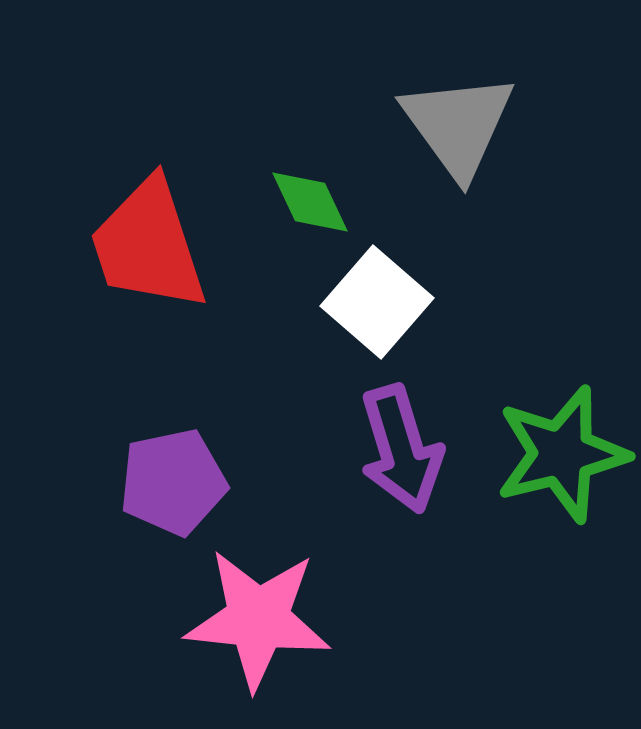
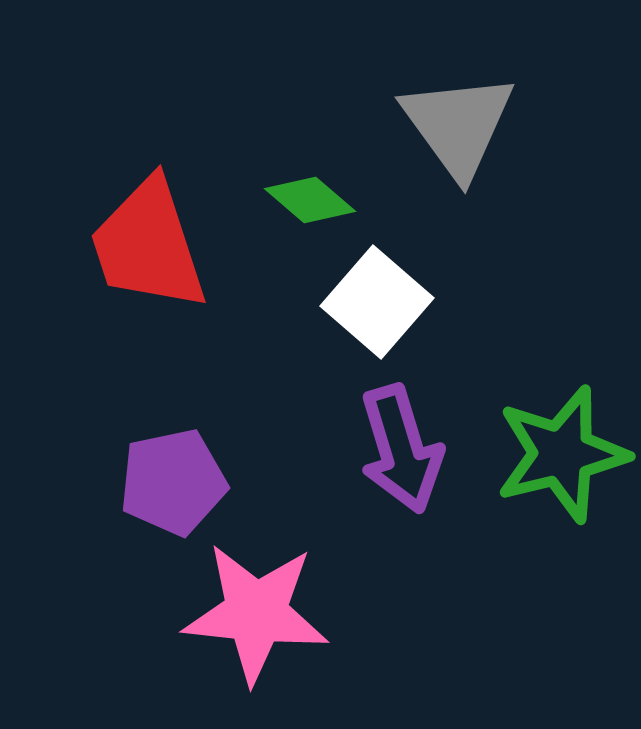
green diamond: moved 2 px up; rotated 24 degrees counterclockwise
pink star: moved 2 px left, 6 px up
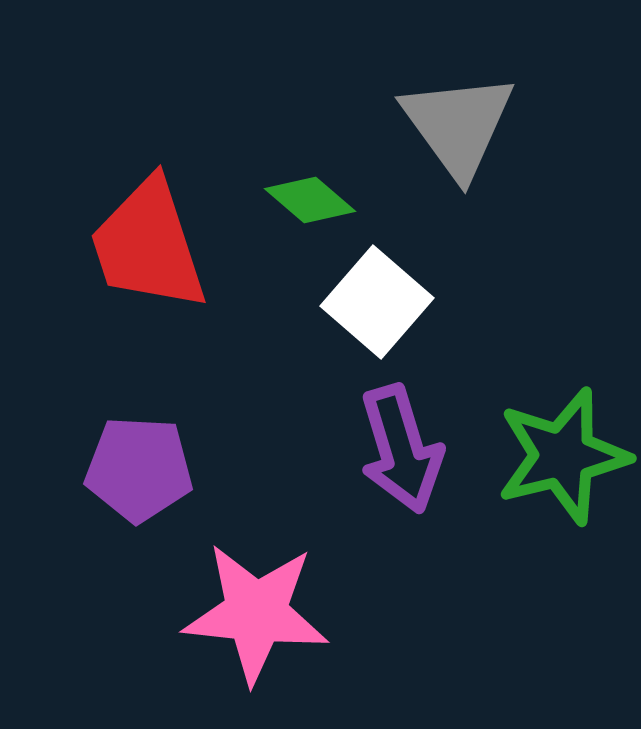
green star: moved 1 px right, 2 px down
purple pentagon: moved 34 px left, 13 px up; rotated 15 degrees clockwise
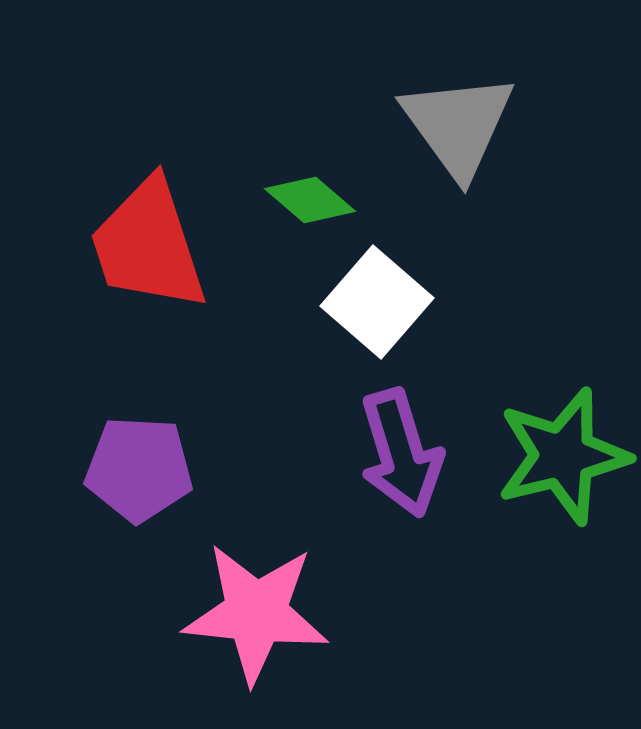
purple arrow: moved 4 px down
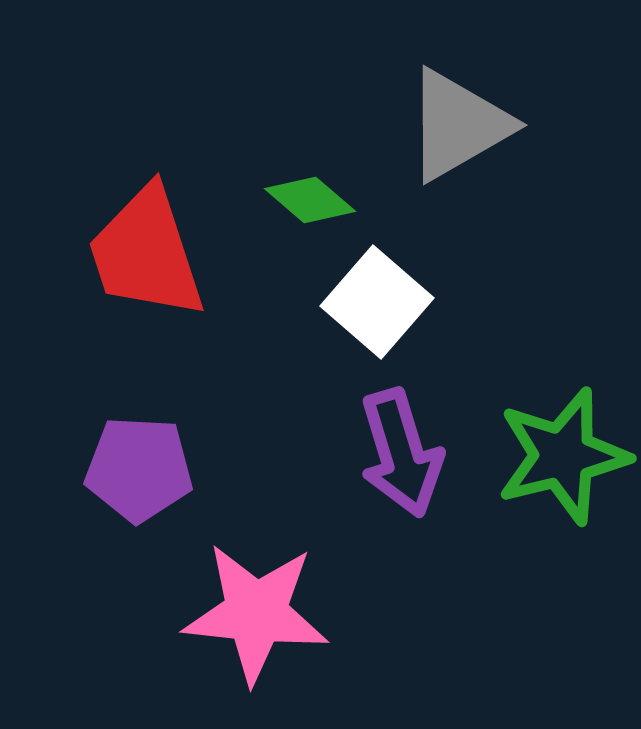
gray triangle: rotated 36 degrees clockwise
red trapezoid: moved 2 px left, 8 px down
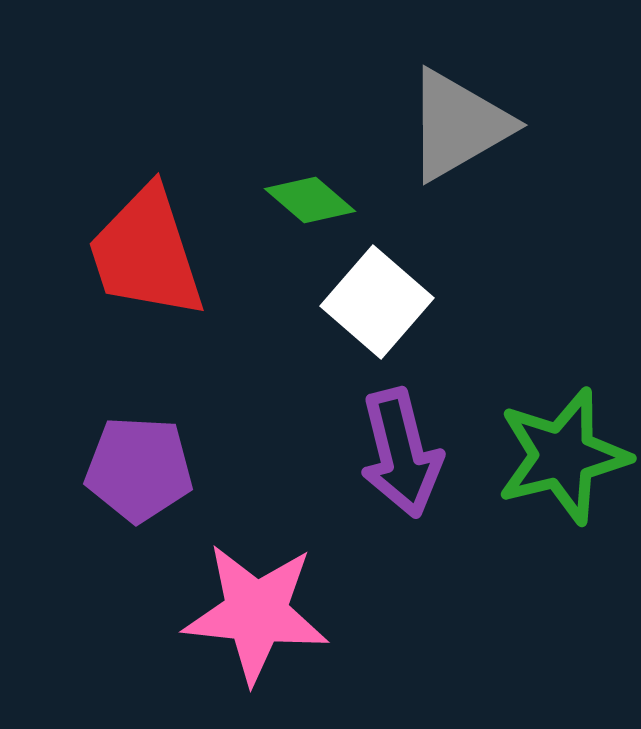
purple arrow: rotated 3 degrees clockwise
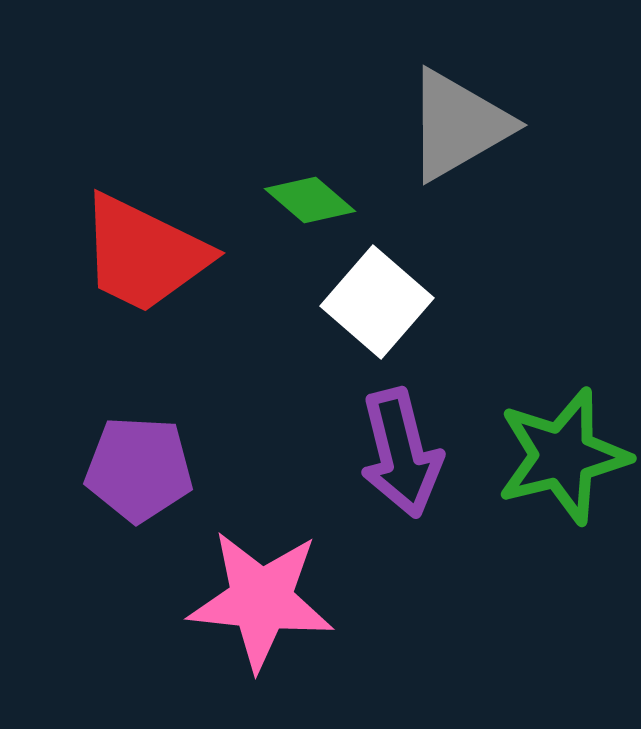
red trapezoid: moved 2 px left, 1 px down; rotated 46 degrees counterclockwise
pink star: moved 5 px right, 13 px up
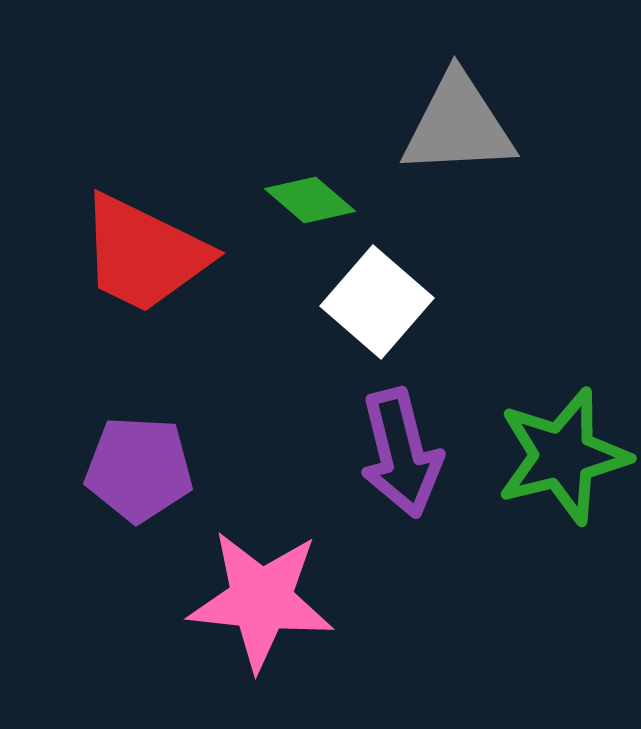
gray triangle: rotated 27 degrees clockwise
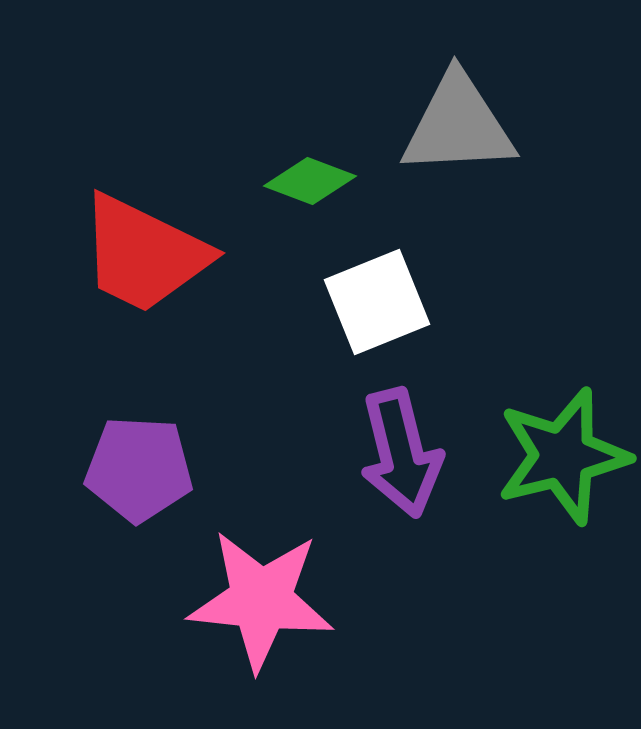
green diamond: moved 19 px up; rotated 20 degrees counterclockwise
white square: rotated 27 degrees clockwise
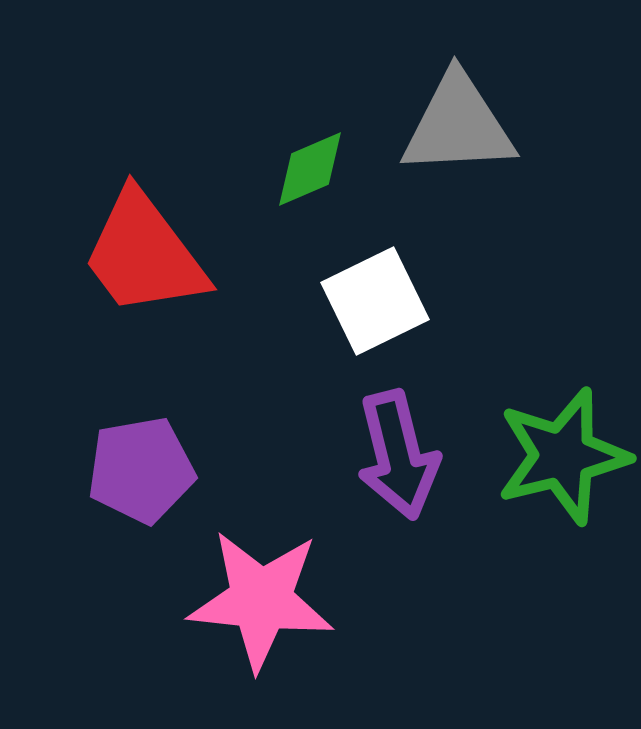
green diamond: moved 12 px up; rotated 44 degrees counterclockwise
red trapezoid: rotated 27 degrees clockwise
white square: moved 2 px left, 1 px up; rotated 4 degrees counterclockwise
purple arrow: moved 3 px left, 2 px down
purple pentagon: moved 2 px right, 1 px down; rotated 13 degrees counterclockwise
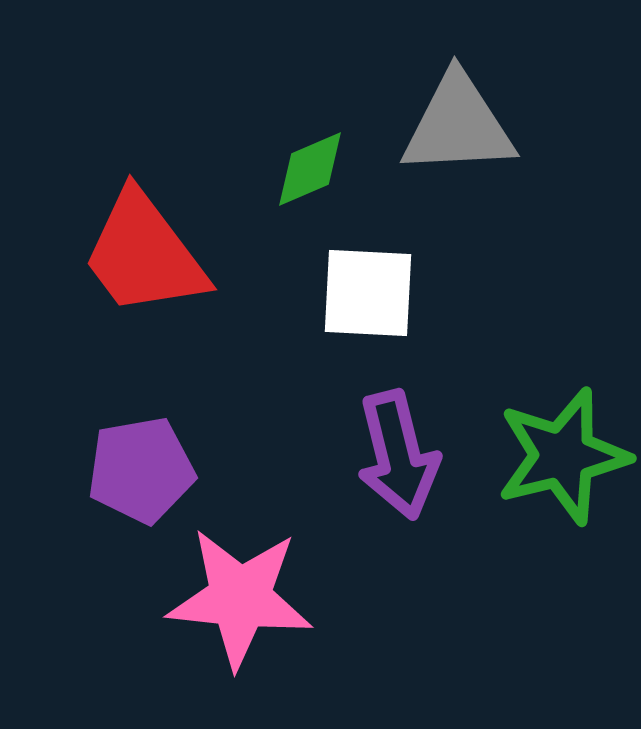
white square: moved 7 px left, 8 px up; rotated 29 degrees clockwise
pink star: moved 21 px left, 2 px up
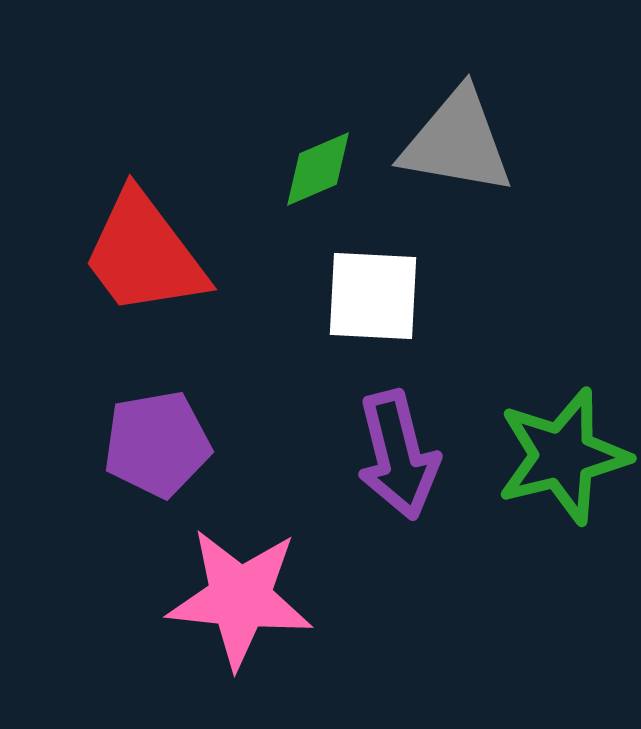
gray triangle: moved 1 px left, 17 px down; rotated 13 degrees clockwise
green diamond: moved 8 px right
white square: moved 5 px right, 3 px down
purple pentagon: moved 16 px right, 26 px up
